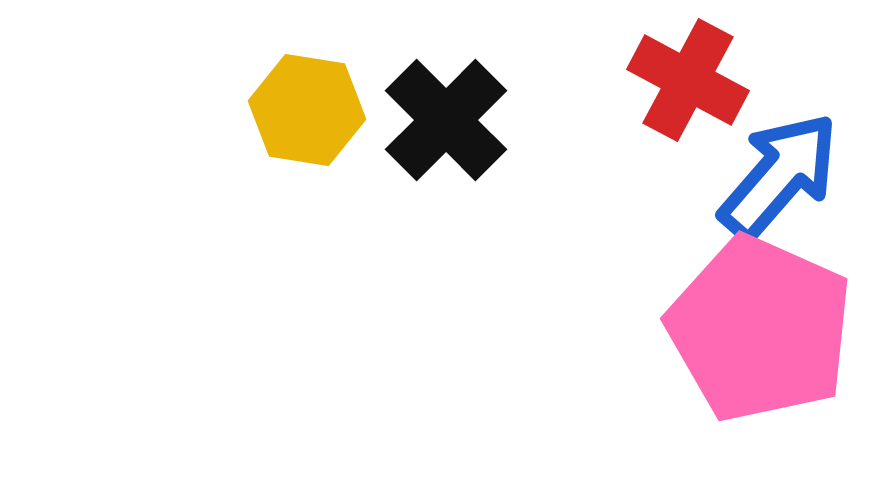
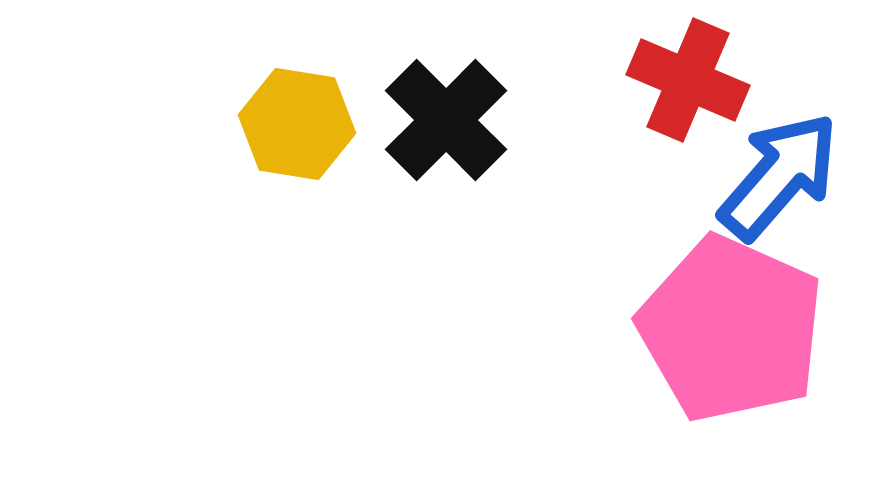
red cross: rotated 5 degrees counterclockwise
yellow hexagon: moved 10 px left, 14 px down
pink pentagon: moved 29 px left
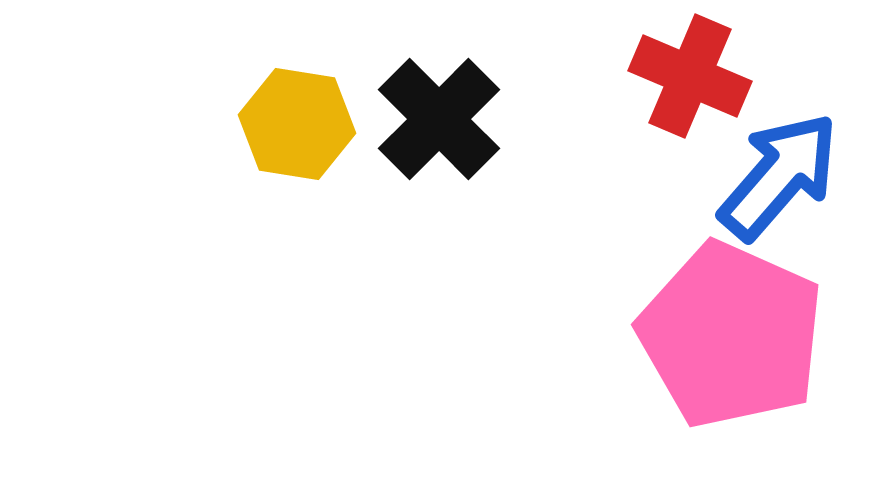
red cross: moved 2 px right, 4 px up
black cross: moved 7 px left, 1 px up
pink pentagon: moved 6 px down
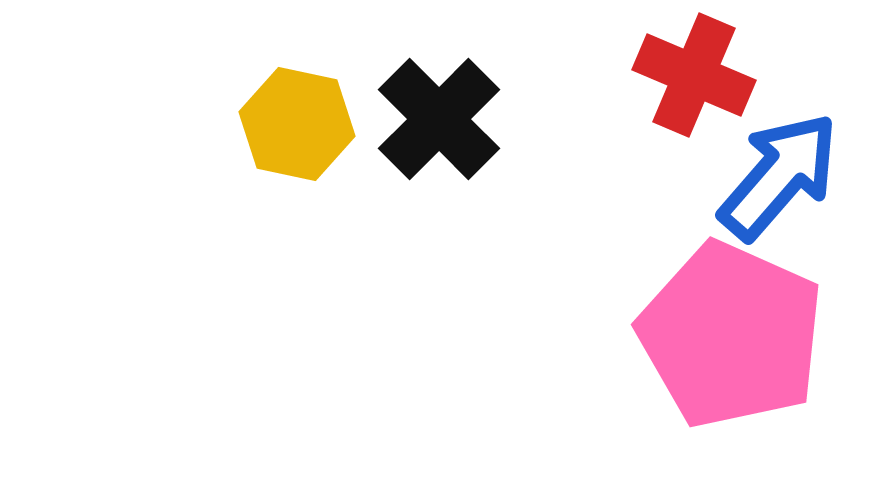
red cross: moved 4 px right, 1 px up
yellow hexagon: rotated 3 degrees clockwise
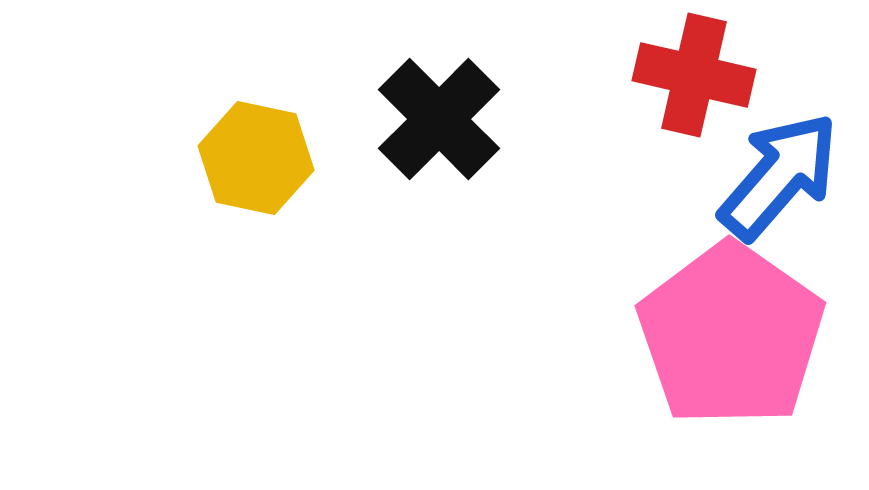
red cross: rotated 10 degrees counterclockwise
yellow hexagon: moved 41 px left, 34 px down
pink pentagon: rotated 11 degrees clockwise
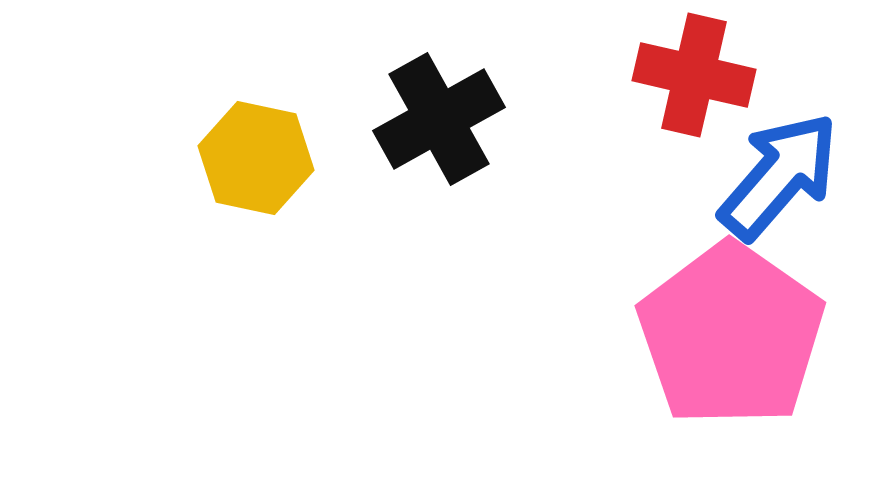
black cross: rotated 16 degrees clockwise
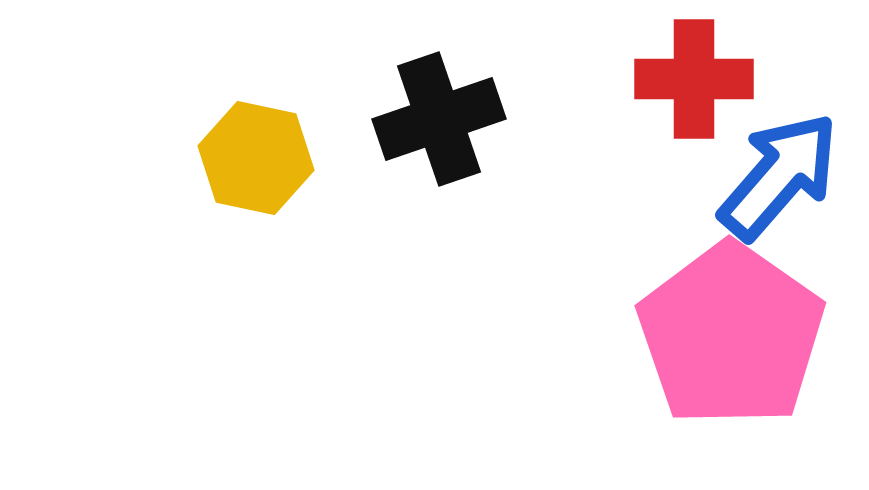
red cross: moved 4 px down; rotated 13 degrees counterclockwise
black cross: rotated 10 degrees clockwise
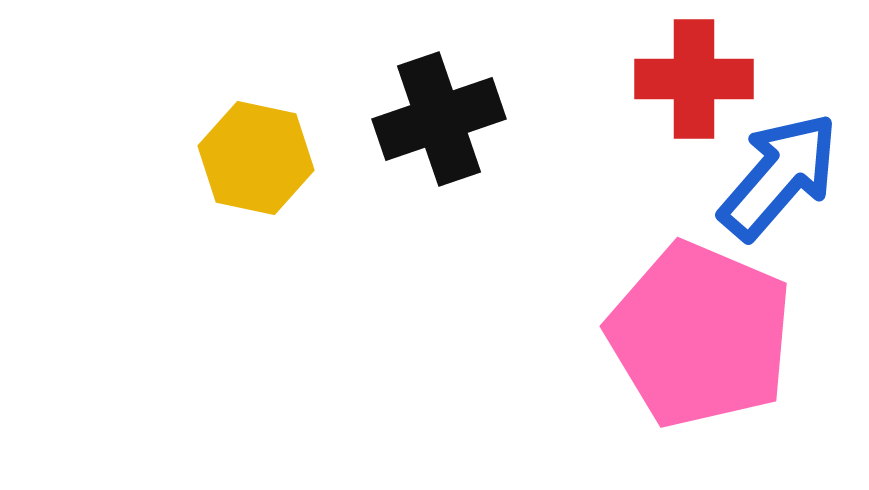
pink pentagon: moved 31 px left; rotated 12 degrees counterclockwise
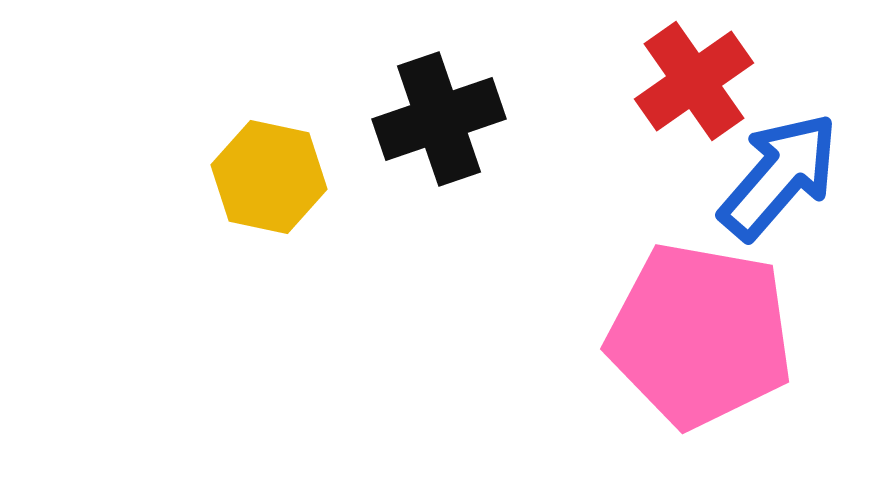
red cross: moved 2 px down; rotated 35 degrees counterclockwise
yellow hexagon: moved 13 px right, 19 px down
pink pentagon: rotated 13 degrees counterclockwise
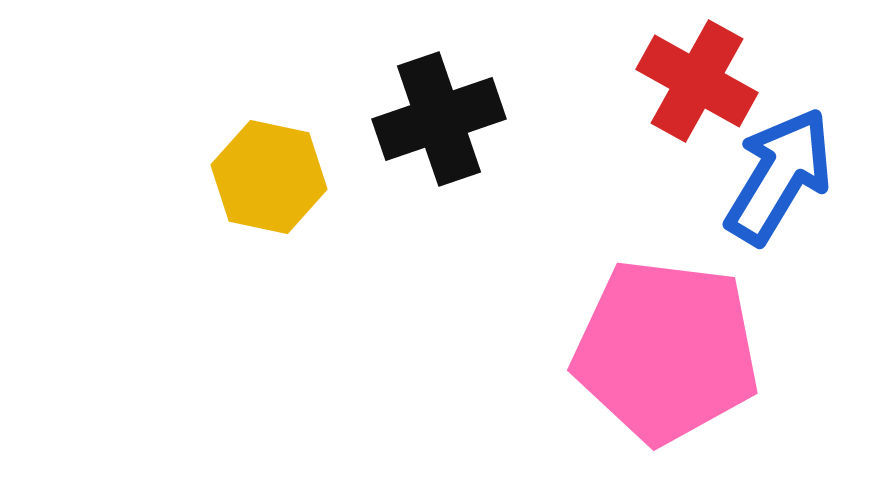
red cross: moved 3 px right; rotated 26 degrees counterclockwise
blue arrow: rotated 10 degrees counterclockwise
pink pentagon: moved 34 px left, 16 px down; rotated 3 degrees counterclockwise
